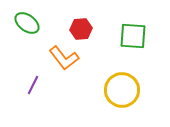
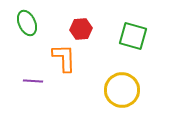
green ellipse: rotated 30 degrees clockwise
green square: rotated 12 degrees clockwise
orange L-shape: rotated 144 degrees counterclockwise
purple line: moved 4 px up; rotated 66 degrees clockwise
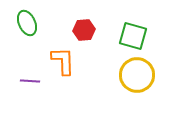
red hexagon: moved 3 px right, 1 px down
orange L-shape: moved 1 px left, 3 px down
purple line: moved 3 px left
yellow circle: moved 15 px right, 15 px up
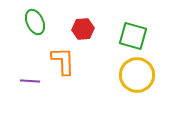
green ellipse: moved 8 px right, 1 px up
red hexagon: moved 1 px left, 1 px up
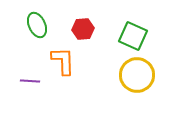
green ellipse: moved 2 px right, 3 px down
green square: rotated 8 degrees clockwise
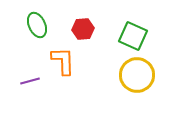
purple line: rotated 18 degrees counterclockwise
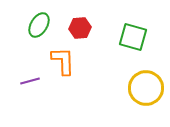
green ellipse: moved 2 px right; rotated 55 degrees clockwise
red hexagon: moved 3 px left, 1 px up
green square: moved 1 px down; rotated 8 degrees counterclockwise
yellow circle: moved 9 px right, 13 px down
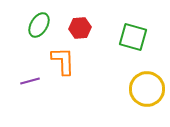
yellow circle: moved 1 px right, 1 px down
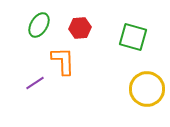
purple line: moved 5 px right, 2 px down; rotated 18 degrees counterclockwise
